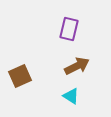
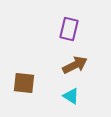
brown arrow: moved 2 px left, 1 px up
brown square: moved 4 px right, 7 px down; rotated 30 degrees clockwise
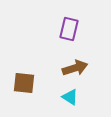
brown arrow: moved 3 px down; rotated 10 degrees clockwise
cyan triangle: moved 1 px left, 1 px down
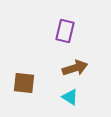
purple rectangle: moved 4 px left, 2 px down
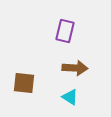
brown arrow: rotated 20 degrees clockwise
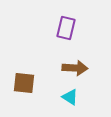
purple rectangle: moved 1 px right, 3 px up
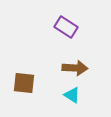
purple rectangle: moved 1 px up; rotated 70 degrees counterclockwise
cyan triangle: moved 2 px right, 2 px up
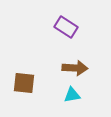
cyan triangle: rotated 42 degrees counterclockwise
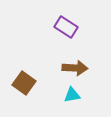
brown square: rotated 30 degrees clockwise
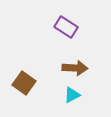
cyan triangle: rotated 18 degrees counterclockwise
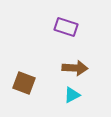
purple rectangle: rotated 15 degrees counterclockwise
brown square: rotated 15 degrees counterclockwise
